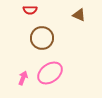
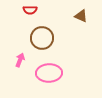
brown triangle: moved 2 px right, 1 px down
pink ellipse: moved 1 px left; rotated 35 degrees clockwise
pink arrow: moved 3 px left, 18 px up
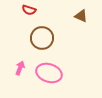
red semicircle: moved 1 px left; rotated 16 degrees clockwise
pink arrow: moved 8 px down
pink ellipse: rotated 20 degrees clockwise
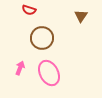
brown triangle: rotated 40 degrees clockwise
pink ellipse: rotated 45 degrees clockwise
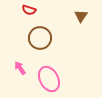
brown circle: moved 2 px left
pink arrow: rotated 56 degrees counterclockwise
pink ellipse: moved 6 px down
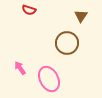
brown circle: moved 27 px right, 5 px down
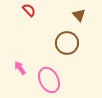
red semicircle: rotated 152 degrees counterclockwise
brown triangle: moved 2 px left, 1 px up; rotated 16 degrees counterclockwise
pink ellipse: moved 1 px down
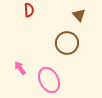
red semicircle: rotated 40 degrees clockwise
